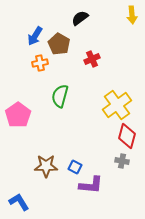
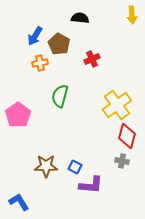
black semicircle: rotated 42 degrees clockwise
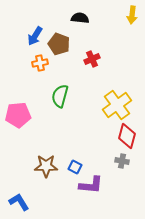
yellow arrow: rotated 12 degrees clockwise
brown pentagon: rotated 10 degrees counterclockwise
pink pentagon: rotated 30 degrees clockwise
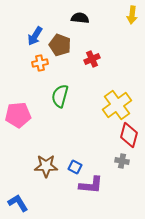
brown pentagon: moved 1 px right, 1 px down
red diamond: moved 2 px right, 1 px up
blue L-shape: moved 1 px left, 1 px down
